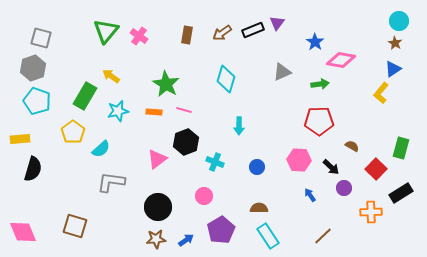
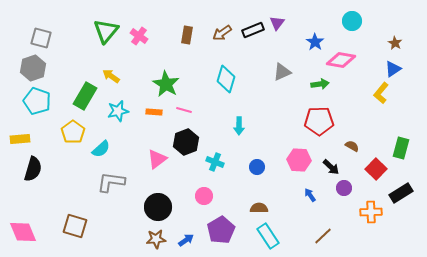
cyan circle at (399, 21): moved 47 px left
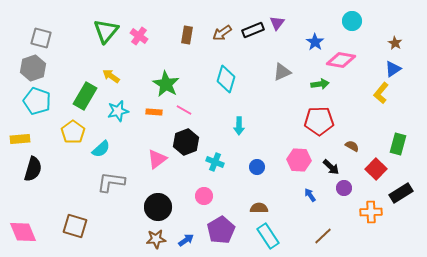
pink line at (184, 110): rotated 14 degrees clockwise
green rectangle at (401, 148): moved 3 px left, 4 px up
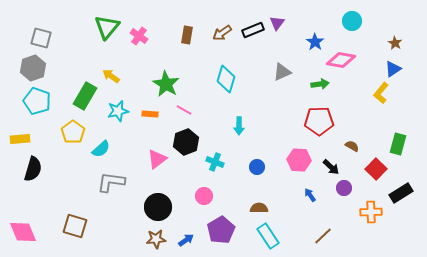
green triangle at (106, 31): moved 1 px right, 4 px up
orange rectangle at (154, 112): moved 4 px left, 2 px down
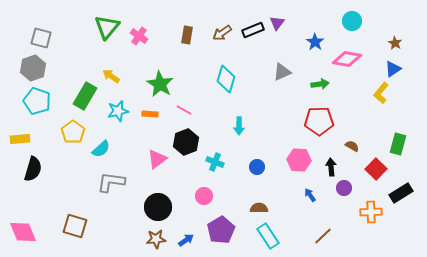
pink diamond at (341, 60): moved 6 px right, 1 px up
green star at (166, 84): moved 6 px left
black arrow at (331, 167): rotated 138 degrees counterclockwise
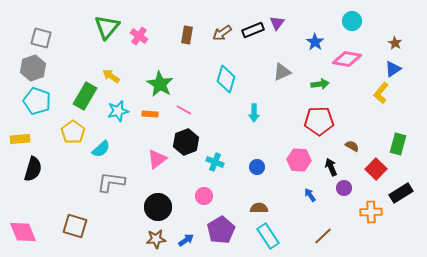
cyan arrow at (239, 126): moved 15 px right, 13 px up
black arrow at (331, 167): rotated 18 degrees counterclockwise
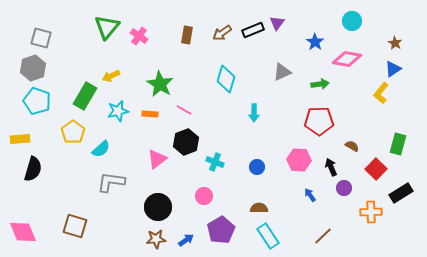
yellow arrow at (111, 76): rotated 60 degrees counterclockwise
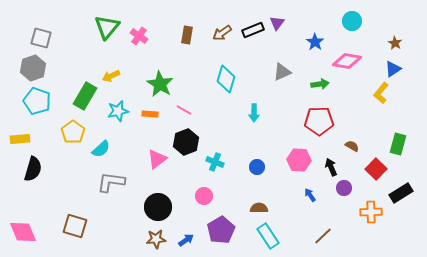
pink diamond at (347, 59): moved 2 px down
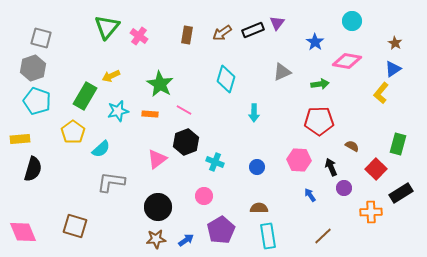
cyan rectangle at (268, 236): rotated 25 degrees clockwise
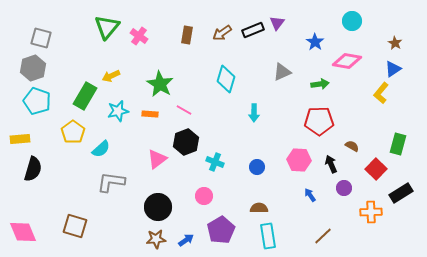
black arrow at (331, 167): moved 3 px up
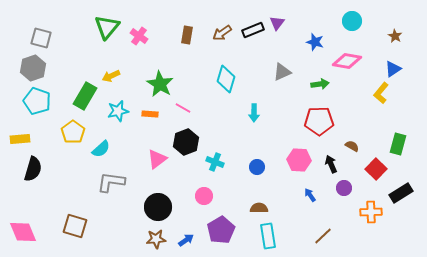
blue star at (315, 42): rotated 18 degrees counterclockwise
brown star at (395, 43): moved 7 px up
pink line at (184, 110): moved 1 px left, 2 px up
